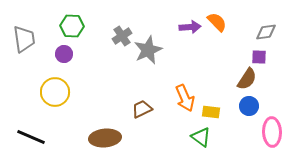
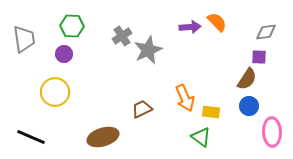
brown ellipse: moved 2 px left, 1 px up; rotated 12 degrees counterclockwise
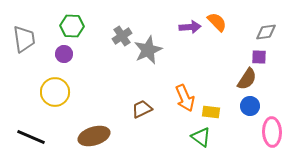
blue circle: moved 1 px right
brown ellipse: moved 9 px left, 1 px up
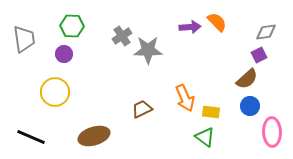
gray star: rotated 24 degrees clockwise
purple square: moved 2 px up; rotated 28 degrees counterclockwise
brown semicircle: rotated 15 degrees clockwise
green triangle: moved 4 px right
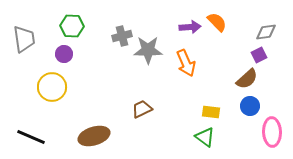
gray cross: rotated 18 degrees clockwise
yellow circle: moved 3 px left, 5 px up
orange arrow: moved 1 px right, 35 px up
